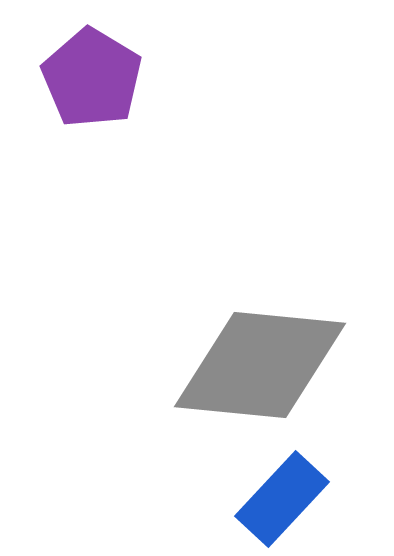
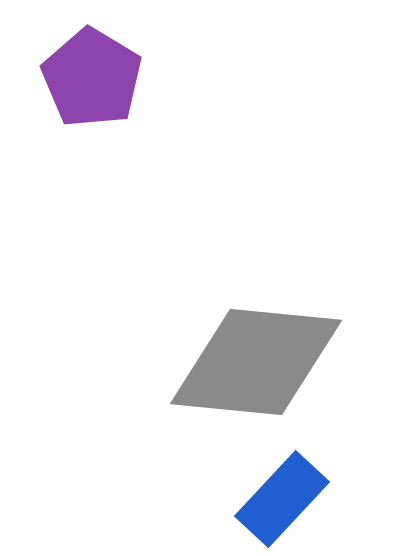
gray diamond: moved 4 px left, 3 px up
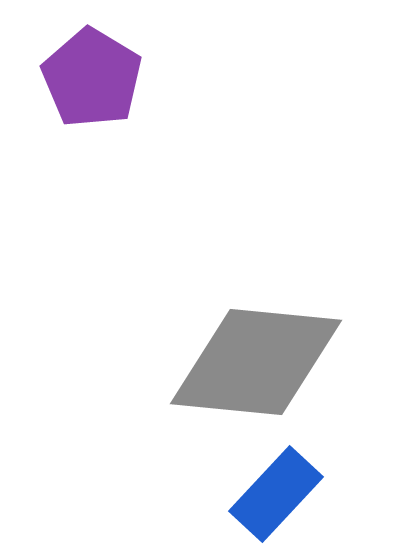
blue rectangle: moved 6 px left, 5 px up
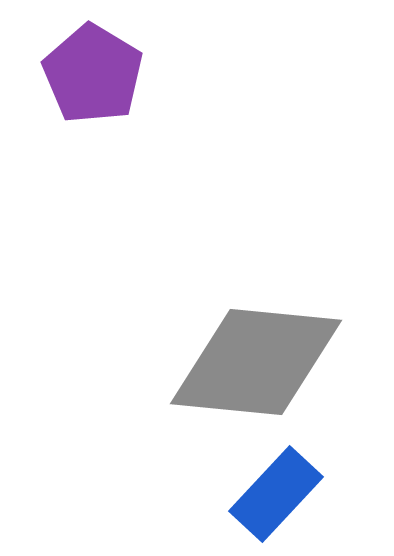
purple pentagon: moved 1 px right, 4 px up
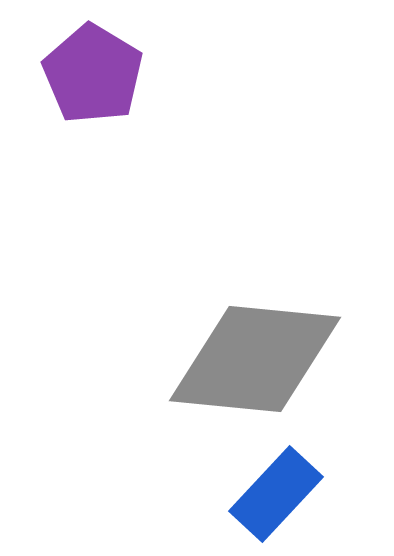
gray diamond: moved 1 px left, 3 px up
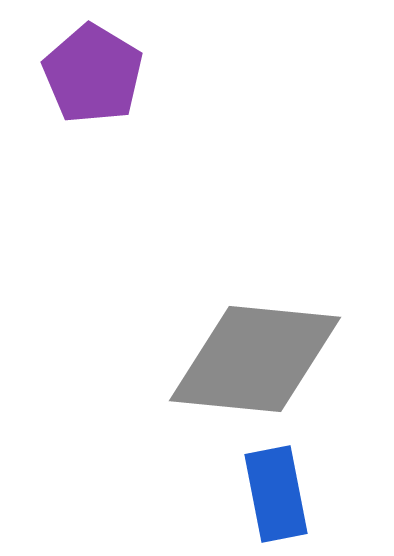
blue rectangle: rotated 54 degrees counterclockwise
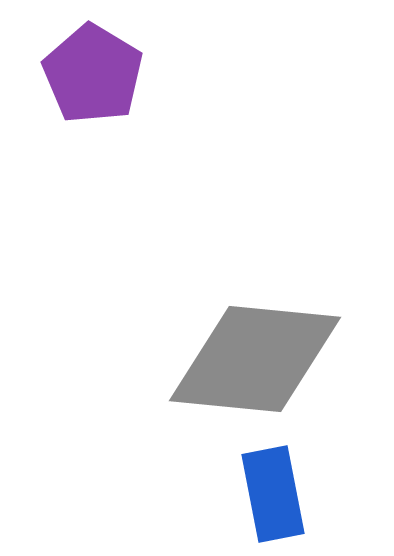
blue rectangle: moved 3 px left
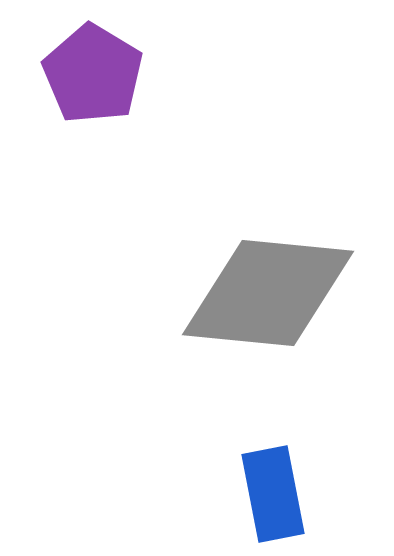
gray diamond: moved 13 px right, 66 px up
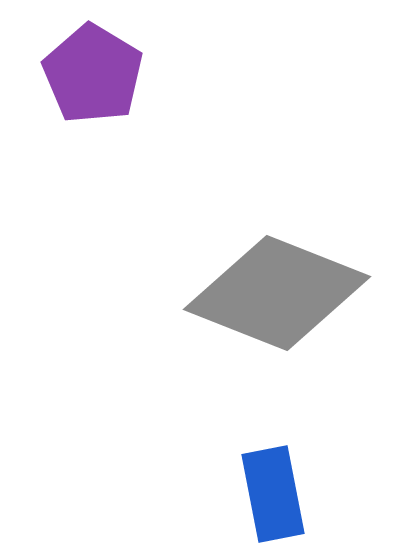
gray diamond: moved 9 px right; rotated 16 degrees clockwise
